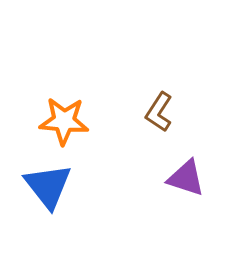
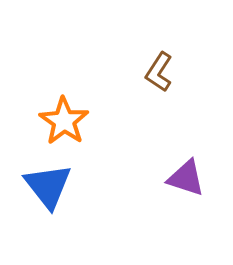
brown L-shape: moved 40 px up
orange star: rotated 30 degrees clockwise
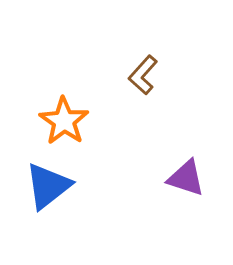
brown L-shape: moved 16 px left, 3 px down; rotated 9 degrees clockwise
blue triangle: rotated 30 degrees clockwise
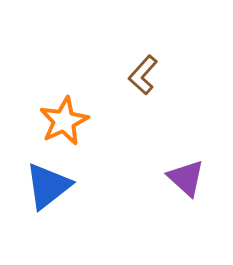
orange star: rotated 12 degrees clockwise
purple triangle: rotated 24 degrees clockwise
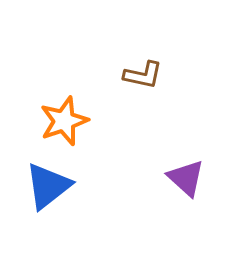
brown L-shape: rotated 120 degrees counterclockwise
orange star: rotated 6 degrees clockwise
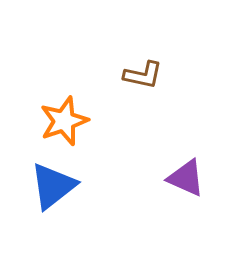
purple triangle: rotated 18 degrees counterclockwise
blue triangle: moved 5 px right
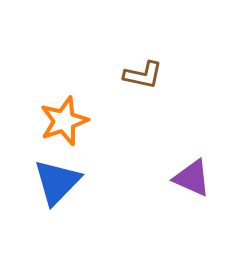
purple triangle: moved 6 px right
blue triangle: moved 4 px right, 4 px up; rotated 8 degrees counterclockwise
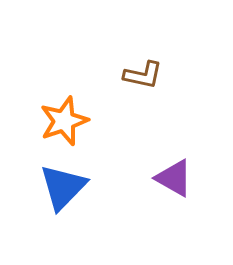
purple triangle: moved 18 px left; rotated 6 degrees clockwise
blue triangle: moved 6 px right, 5 px down
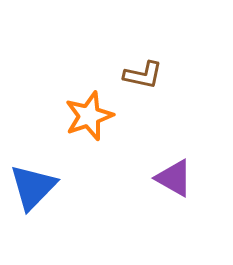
orange star: moved 25 px right, 5 px up
blue triangle: moved 30 px left
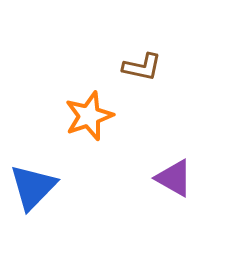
brown L-shape: moved 1 px left, 8 px up
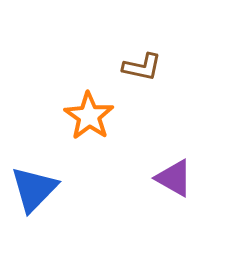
orange star: rotated 18 degrees counterclockwise
blue triangle: moved 1 px right, 2 px down
